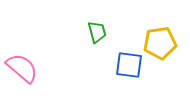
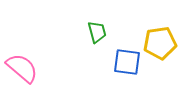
blue square: moved 2 px left, 3 px up
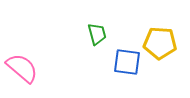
green trapezoid: moved 2 px down
yellow pentagon: rotated 12 degrees clockwise
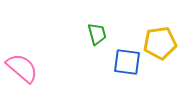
yellow pentagon: rotated 12 degrees counterclockwise
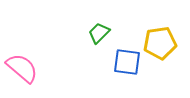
green trapezoid: moved 2 px right, 1 px up; rotated 120 degrees counterclockwise
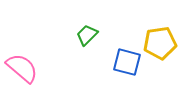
green trapezoid: moved 12 px left, 2 px down
blue square: rotated 8 degrees clockwise
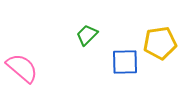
blue square: moved 2 px left; rotated 16 degrees counterclockwise
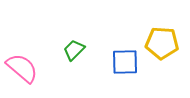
green trapezoid: moved 13 px left, 15 px down
yellow pentagon: moved 2 px right; rotated 12 degrees clockwise
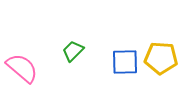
yellow pentagon: moved 1 px left, 15 px down
green trapezoid: moved 1 px left, 1 px down
